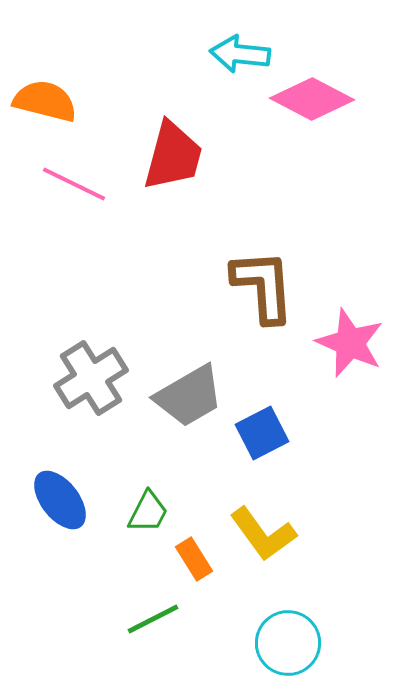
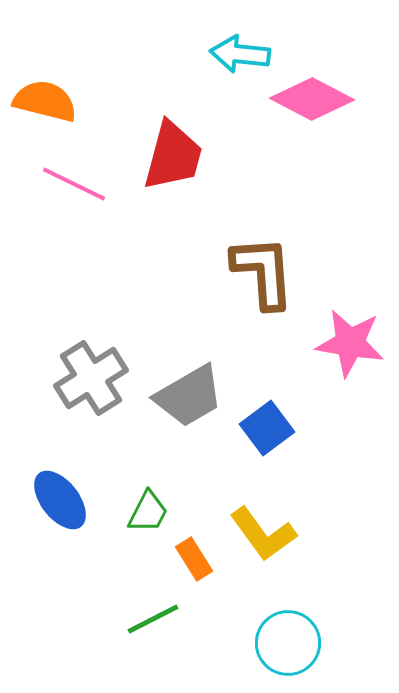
brown L-shape: moved 14 px up
pink star: rotated 14 degrees counterclockwise
blue square: moved 5 px right, 5 px up; rotated 10 degrees counterclockwise
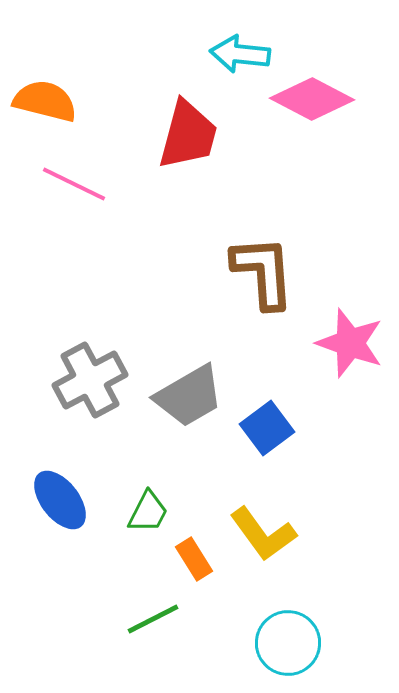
red trapezoid: moved 15 px right, 21 px up
pink star: rotated 10 degrees clockwise
gray cross: moved 1 px left, 2 px down; rotated 4 degrees clockwise
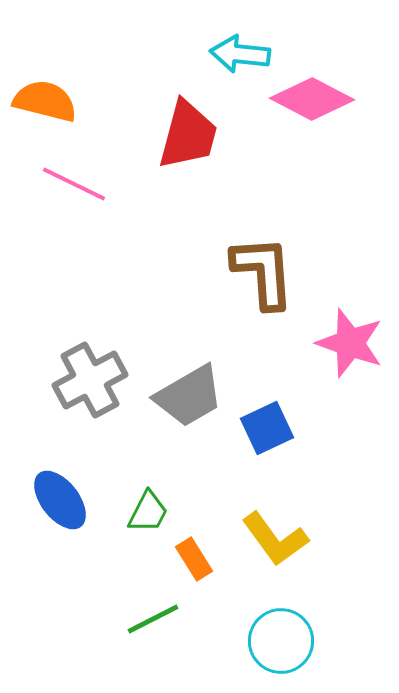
blue square: rotated 12 degrees clockwise
yellow L-shape: moved 12 px right, 5 px down
cyan circle: moved 7 px left, 2 px up
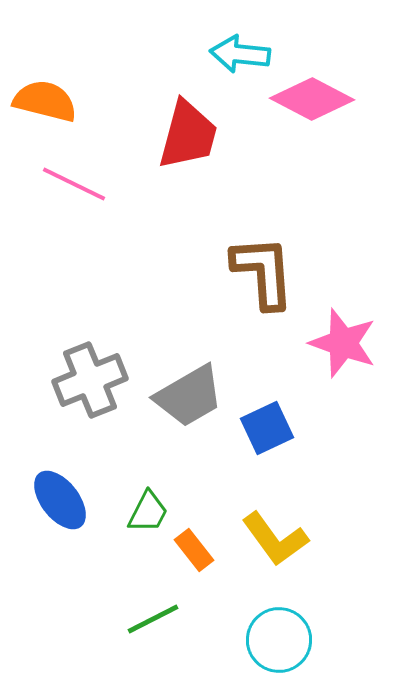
pink star: moved 7 px left
gray cross: rotated 6 degrees clockwise
orange rectangle: moved 9 px up; rotated 6 degrees counterclockwise
cyan circle: moved 2 px left, 1 px up
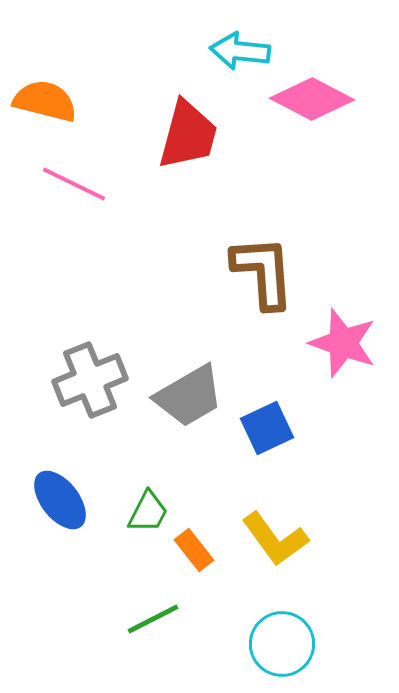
cyan arrow: moved 3 px up
cyan circle: moved 3 px right, 4 px down
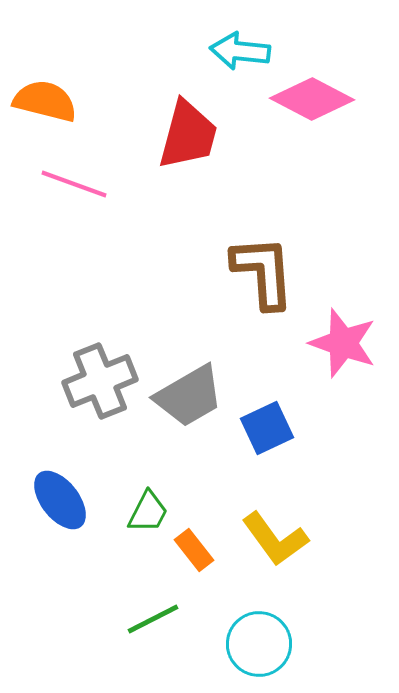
pink line: rotated 6 degrees counterclockwise
gray cross: moved 10 px right, 1 px down
cyan circle: moved 23 px left
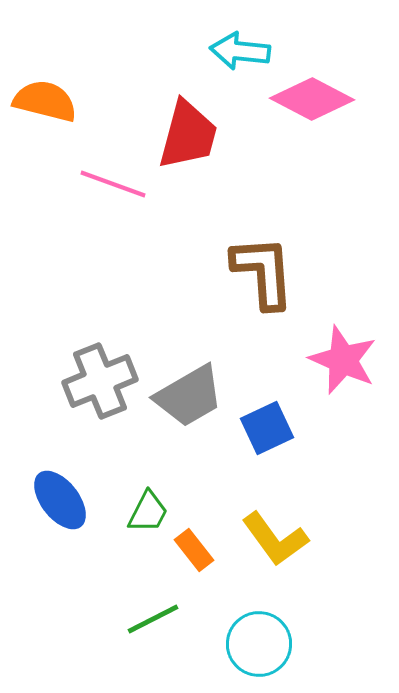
pink line: moved 39 px right
pink star: moved 17 px down; rotated 4 degrees clockwise
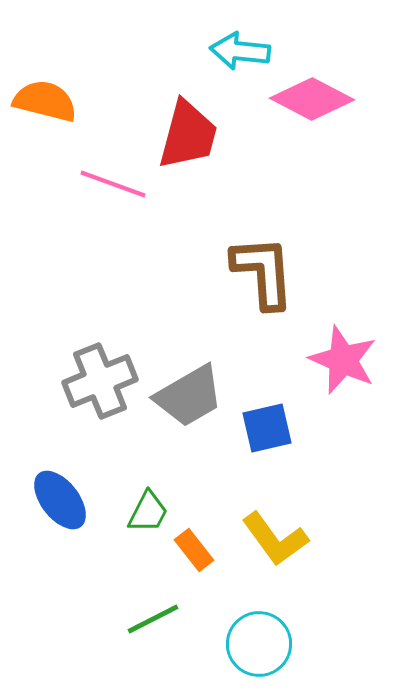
blue square: rotated 12 degrees clockwise
